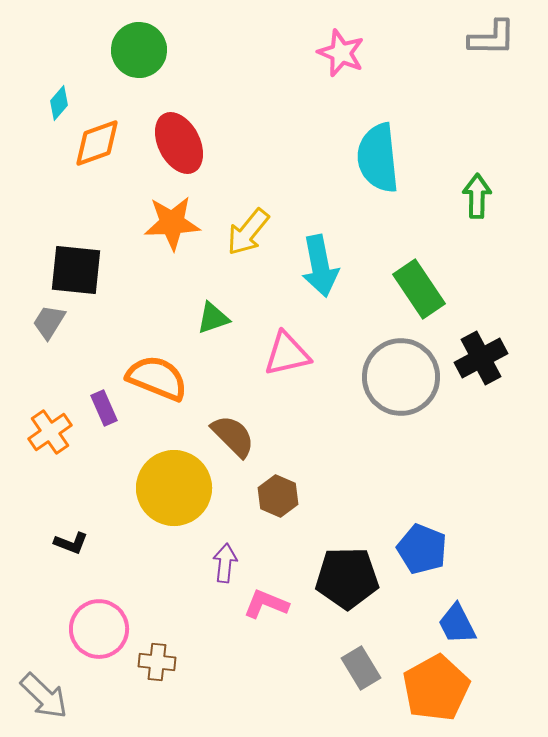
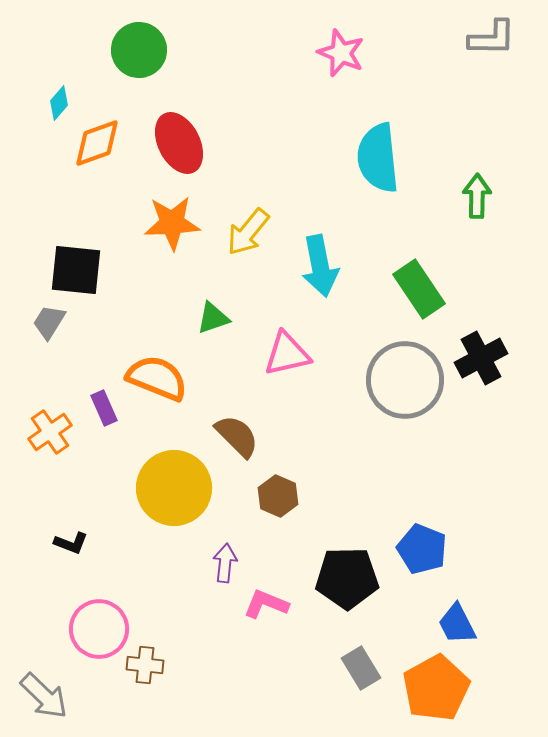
gray circle: moved 4 px right, 3 px down
brown semicircle: moved 4 px right
brown cross: moved 12 px left, 3 px down
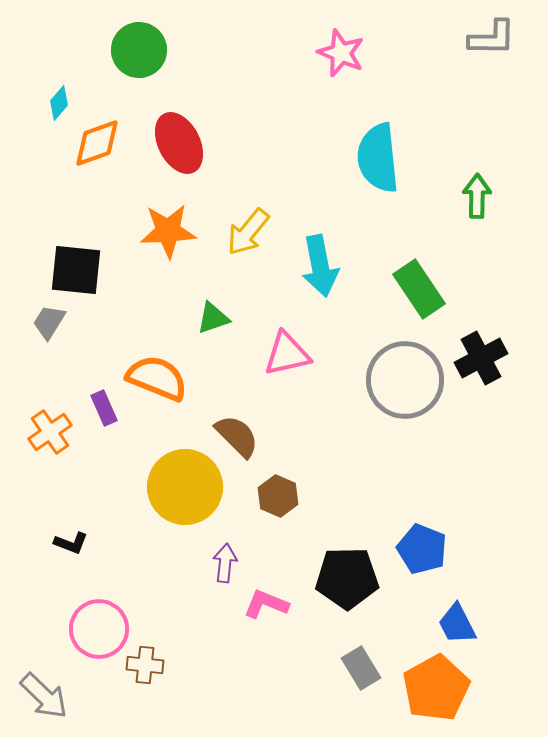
orange star: moved 4 px left, 8 px down
yellow circle: moved 11 px right, 1 px up
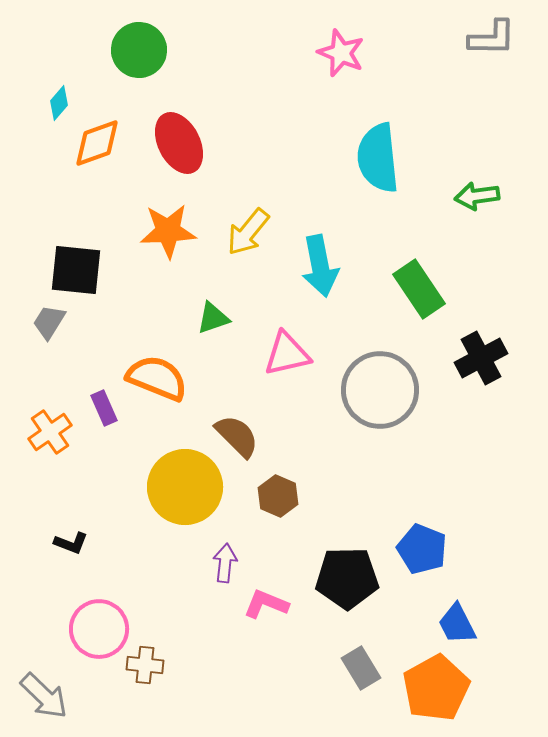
green arrow: rotated 99 degrees counterclockwise
gray circle: moved 25 px left, 10 px down
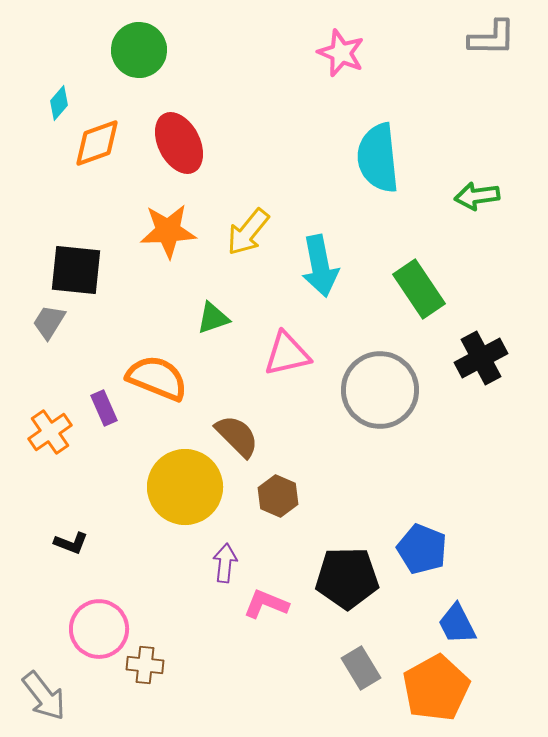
gray arrow: rotated 8 degrees clockwise
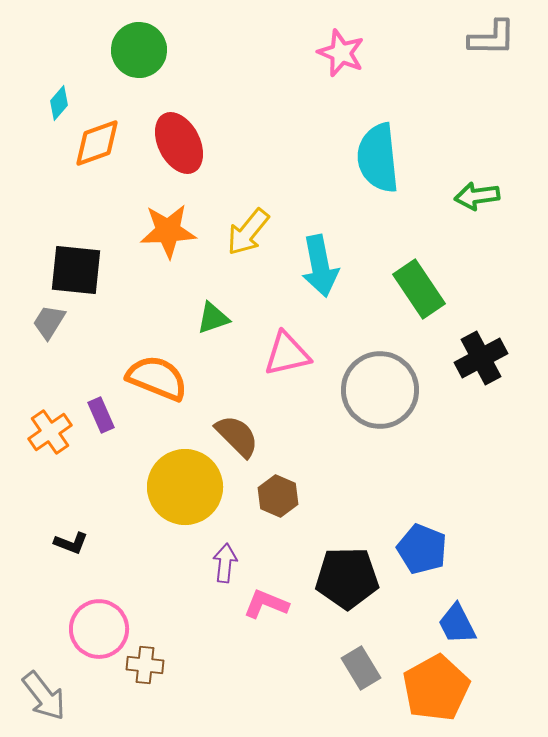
purple rectangle: moved 3 px left, 7 px down
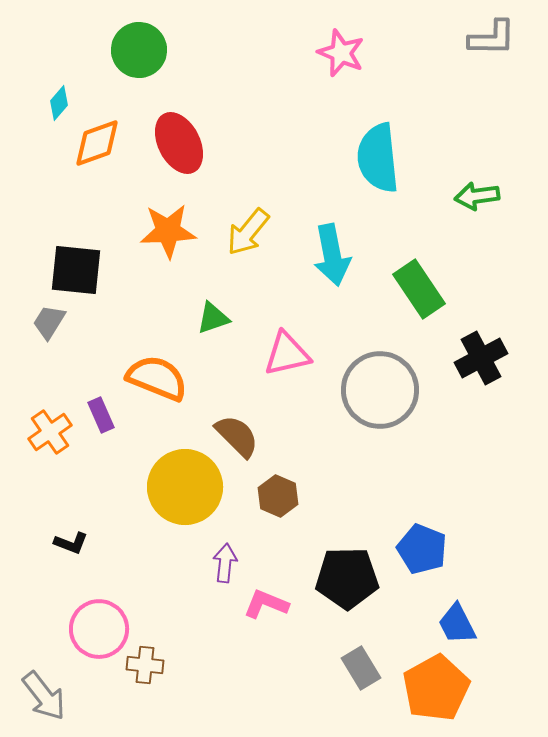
cyan arrow: moved 12 px right, 11 px up
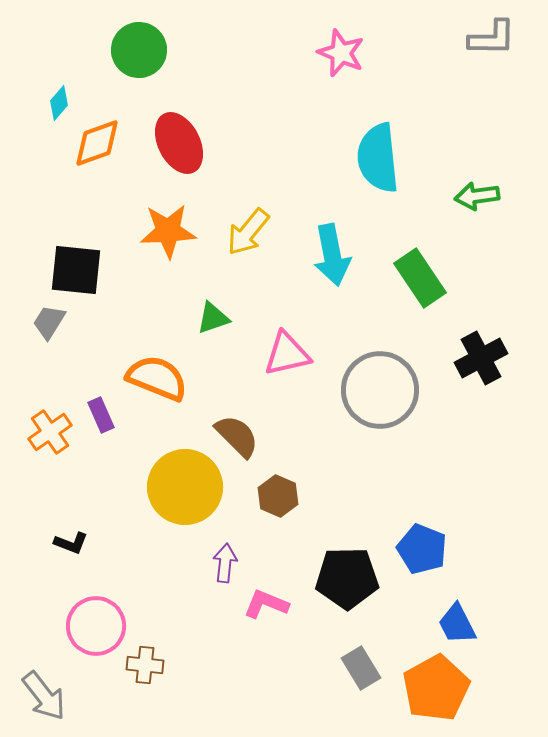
green rectangle: moved 1 px right, 11 px up
pink circle: moved 3 px left, 3 px up
